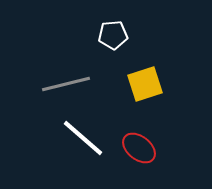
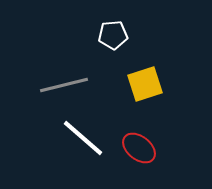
gray line: moved 2 px left, 1 px down
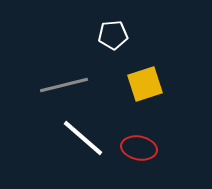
red ellipse: rotated 28 degrees counterclockwise
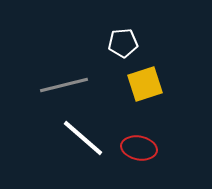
white pentagon: moved 10 px right, 8 px down
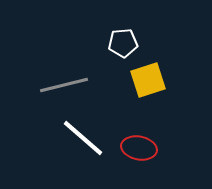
yellow square: moved 3 px right, 4 px up
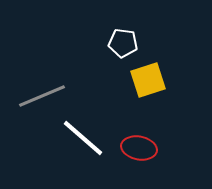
white pentagon: rotated 12 degrees clockwise
gray line: moved 22 px left, 11 px down; rotated 9 degrees counterclockwise
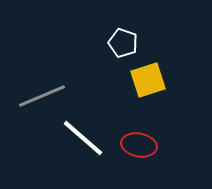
white pentagon: rotated 12 degrees clockwise
red ellipse: moved 3 px up
